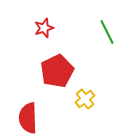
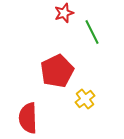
red star: moved 20 px right, 15 px up
green line: moved 15 px left
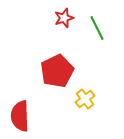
red star: moved 5 px down
green line: moved 5 px right, 4 px up
red semicircle: moved 8 px left, 2 px up
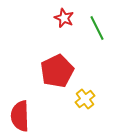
red star: rotated 30 degrees counterclockwise
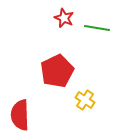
green line: rotated 55 degrees counterclockwise
yellow cross: moved 1 px down; rotated 18 degrees counterclockwise
red semicircle: moved 1 px up
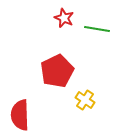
green line: moved 1 px down
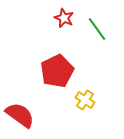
green line: rotated 45 degrees clockwise
red semicircle: rotated 128 degrees clockwise
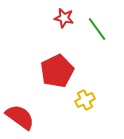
red star: rotated 12 degrees counterclockwise
yellow cross: rotated 30 degrees clockwise
red semicircle: moved 2 px down
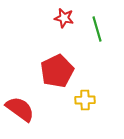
green line: rotated 20 degrees clockwise
yellow cross: rotated 24 degrees clockwise
red semicircle: moved 8 px up
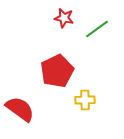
green line: rotated 70 degrees clockwise
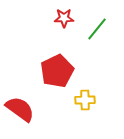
red star: rotated 12 degrees counterclockwise
green line: rotated 15 degrees counterclockwise
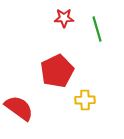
green line: rotated 55 degrees counterclockwise
red semicircle: moved 1 px left, 1 px up
